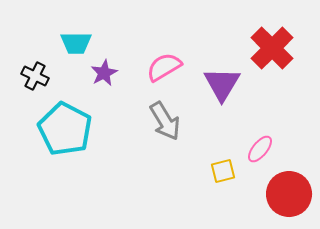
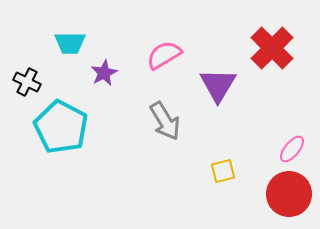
cyan trapezoid: moved 6 px left
pink semicircle: moved 12 px up
black cross: moved 8 px left, 6 px down
purple triangle: moved 4 px left, 1 px down
cyan pentagon: moved 4 px left, 2 px up
pink ellipse: moved 32 px right
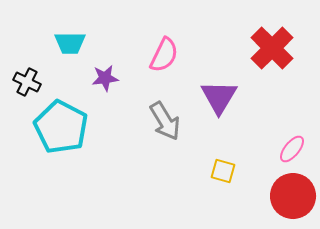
pink semicircle: rotated 147 degrees clockwise
purple star: moved 1 px right, 5 px down; rotated 20 degrees clockwise
purple triangle: moved 1 px right, 12 px down
yellow square: rotated 30 degrees clockwise
red circle: moved 4 px right, 2 px down
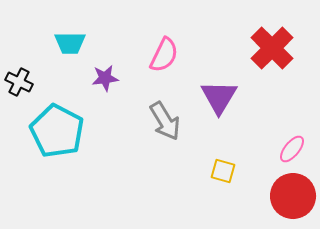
black cross: moved 8 px left
cyan pentagon: moved 4 px left, 4 px down
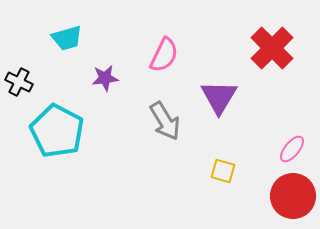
cyan trapezoid: moved 3 px left, 5 px up; rotated 16 degrees counterclockwise
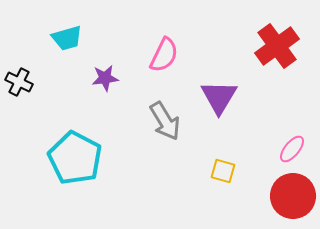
red cross: moved 5 px right, 2 px up; rotated 9 degrees clockwise
cyan pentagon: moved 18 px right, 27 px down
